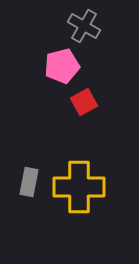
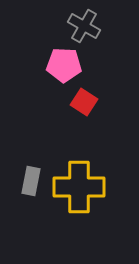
pink pentagon: moved 2 px right, 1 px up; rotated 16 degrees clockwise
red square: rotated 28 degrees counterclockwise
gray rectangle: moved 2 px right, 1 px up
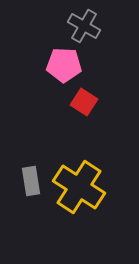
gray rectangle: rotated 20 degrees counterclockwise
yellow cross: rotated 33 degrees clockwise
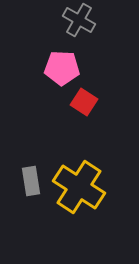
gray cross: moved 5 px left, 6 px up
pink pentagon: moved 2 px left, 3 px down
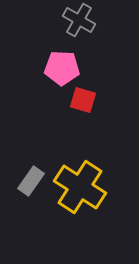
red square: moved 1 px left, 2 px up; rotated 16 degrees counterclockwise
gray rectangle: rotated 44 degrees clockwise
yellow cross: moved 1 px right
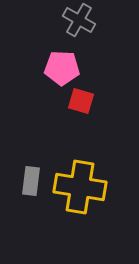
red square: moved 2 px left, 1 px down
gray rectangle: rotated 28 degrees counterclockwise
yellow cross: rotated 24 degrees counterclockwise
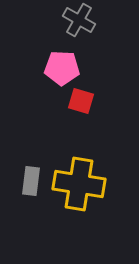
yellow cross: moved 1 px left, 3 px up
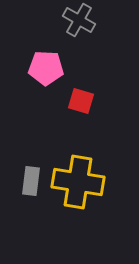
pink pentagon: moved 16 px left
yellow cross: moved 1 px left, 2 px up
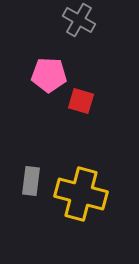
pink pentagon: moved 3 px right, 7 px down
yellow cross: moved 3 px right, 12 px down; rotated 6 degrees clockwise
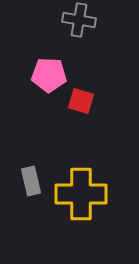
gray cross: rotated 20 degrees counterclockwise
gray rectangle: rotated 20 degrees counterclockwise
yellow cross: rotated 15 degrees counterclockwise
